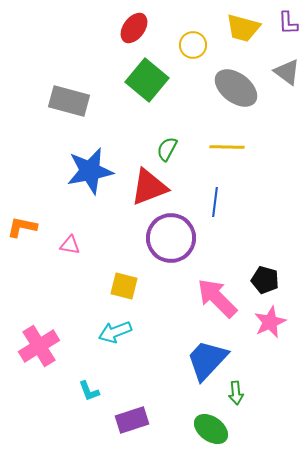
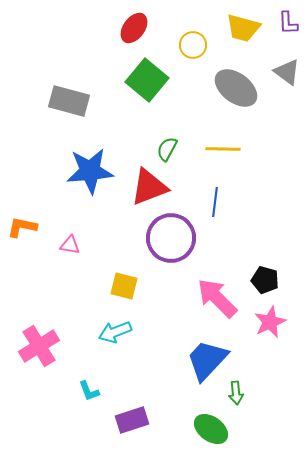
yellow line: moved 4 px left, 2 px down
blue star: rotated 6 degrees clockwise
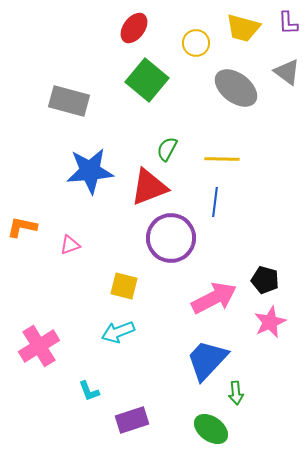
yellow circle: moved 3 px right, 2 px up
yellow line: moved 1 px left, 10 px down
pink triangle: rotated 30 degrees counterclockwise
pink arrow: moved 3 px left; rotated 108 degrees clockwise
cyan arrow: moved 3 px right
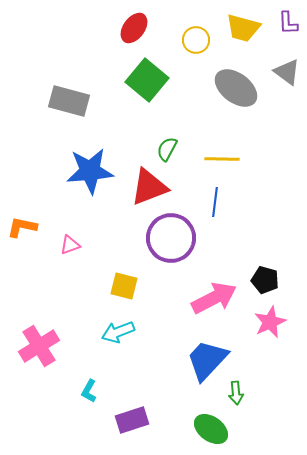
yellow circle: moved 3 px up
cyan L-shape: rotated 50 degrees clockwise
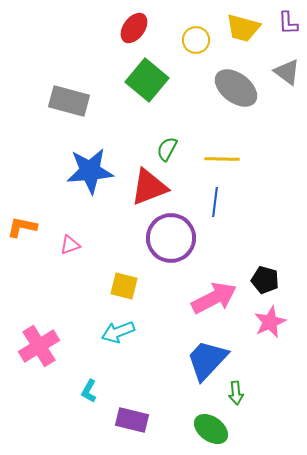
purple rectangle: rotated 32 degrees clockwise
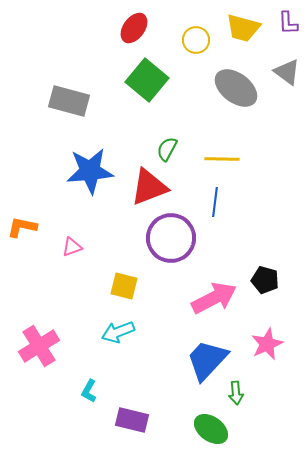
pink triangle: moved 2 px right, 2 px down
pink star: moved 3 px left, 22 px down
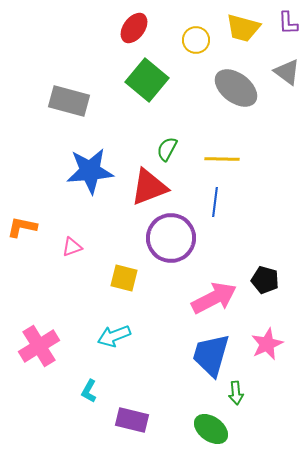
yellow square: moved 8 px up
cyan arrow: moved 4 px left, 4 px down
blue trapezoid: moved 4 px right, 5 px up; rotated 27 degrees counterclockwise
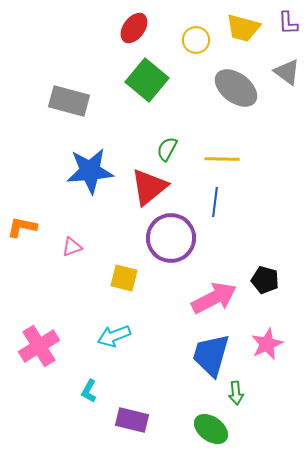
red triangle: rotated 18 degrees counterclockwise
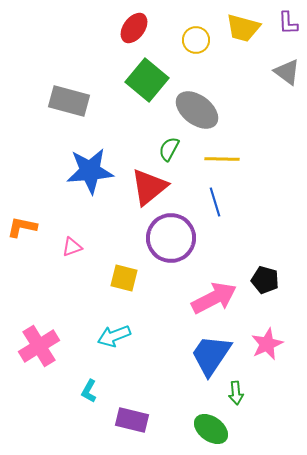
gray ellipse: moved 39 px left, 22 px down
green semicircle: moved 2 px right
blue line: rotated 24 degrees counterclockwise
blue trapezoid: rotated 18 degrees clockwise
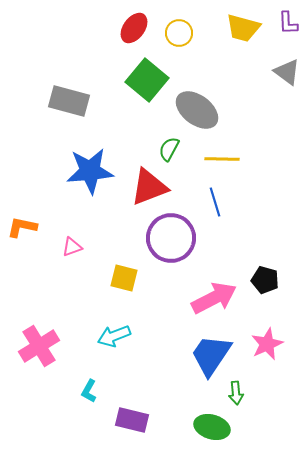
yellow circle: moved 17 px left, 7 px up
red triangle: rotated 18 degrees clockwise
green ellipse: moved 1 px right, 2 px up; rotated 20 degrees counterclockwise
